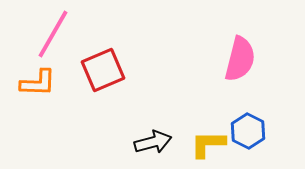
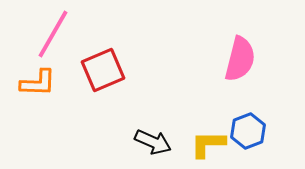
blue hexagon: rotated 12 degrees clockwise
black arrow: rotated 39 degrees clockwise
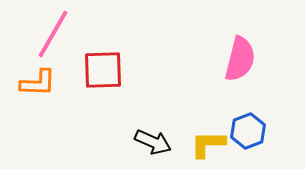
red square: rotated 21 degrees clockwise
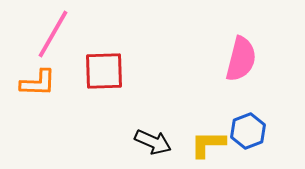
pink semicircle: moved 1 px right
red square: moved 1 px right, 1 px down
